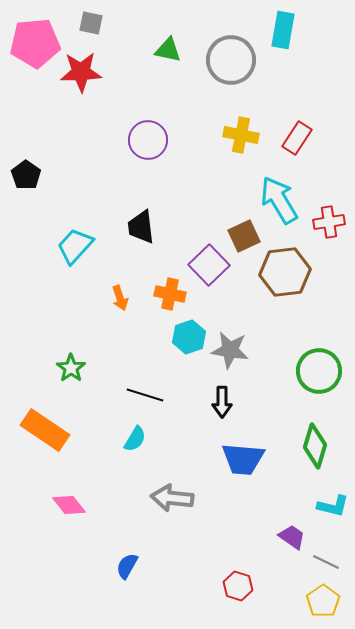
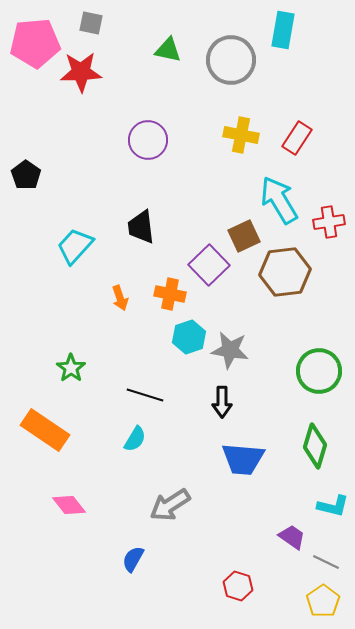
gray arrow: moved 2 px left, 7 px down; rotated 39 degrees counterclockwise
blue semicircle: moved 6 px right, 7 px up
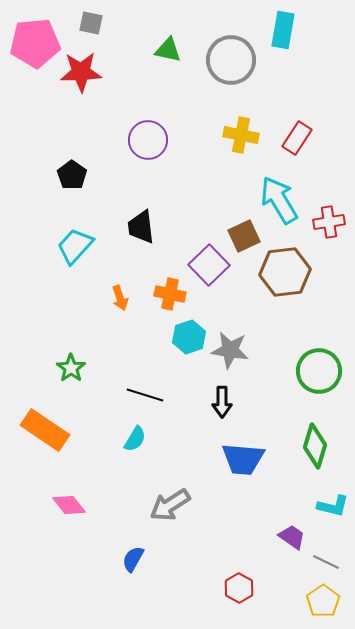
black pentagon: moved 46 px right
red hexagon: moved 1 px right, 2 px down; rotated 12 degrees clockwise
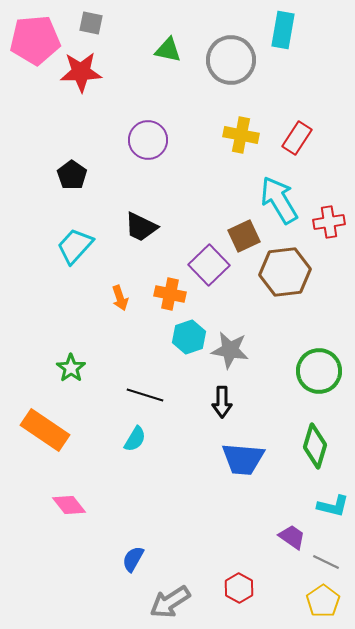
pink pentagon: moved 3 px up
black trapezoid: rotated 57 degrees counterclockwise
gray arrow: moved 97 px down
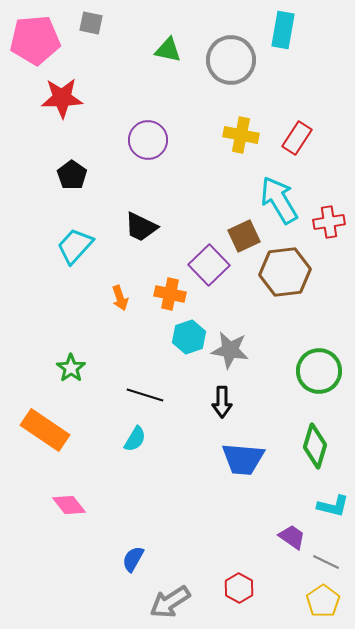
red star: moved 19 px left, 26 px down
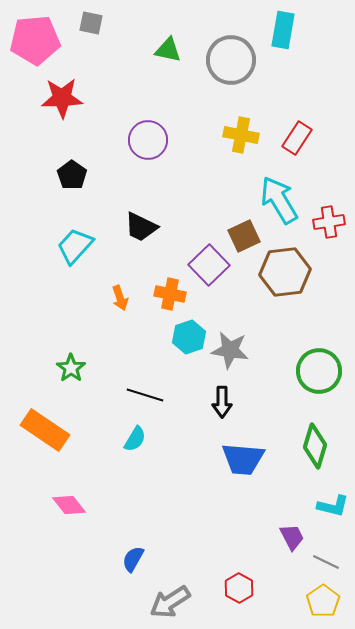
purple trapezoid: rotated 28 degrees clockwise
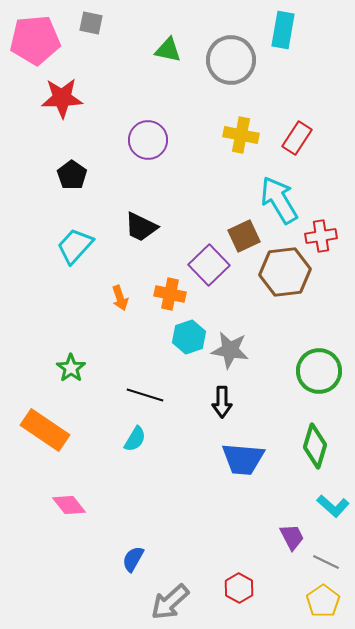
red cross: moved 8 px left, 14 px down
cyan L-shape: rotated 28 degrees clockwise
gray arrow: rotated 9 degrees counterclockwise
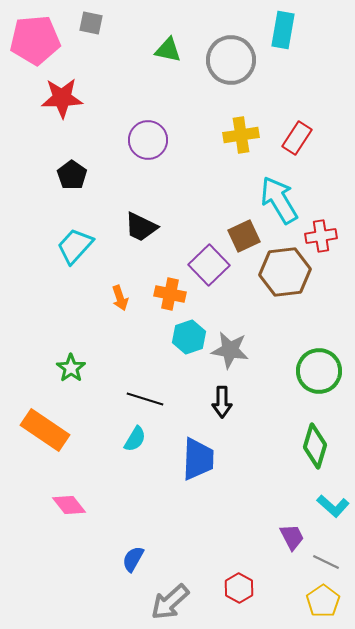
yellow cross: rotated 20 degrees counterclockwise
black line: moved 4 px down
blue trapezoid: moved 45 px left; rotated 93 degrees counterclockwise
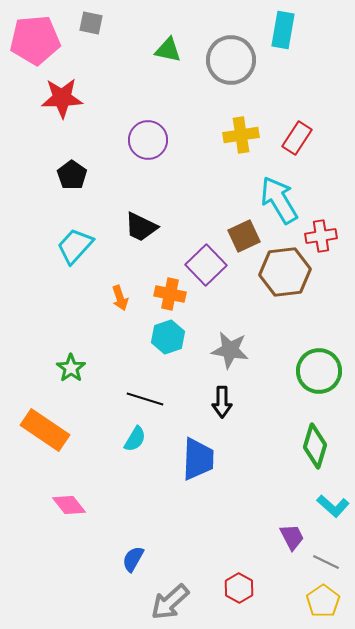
purple square: moved 3 px left
cyan hexagon: moved 21 px left
